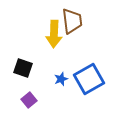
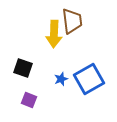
purple square: rotated 28 degrees counterclockwise
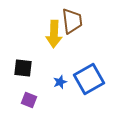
black square: rotated 12 degrees counterclockwise
blue star: moved 1 px left, 3 px down
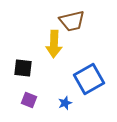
brown trapezoid: rotated 84 degrees clockwise
yellow arrow: moved 10 px down
blue star: moved 5 px right, 21 px down
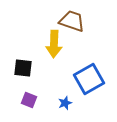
brown trapezoid: rotated 148 degrees counterclockwise
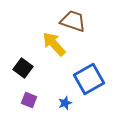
brown trapezoid: moved 1 px right
yellow arrow: rotated 136 degrees clockwise
black square: rotated 30 degrees clockwise
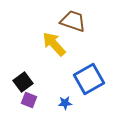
black square: moved 14 px down; rotated 18 degrees clockwise
blue star: rotated 16 degrees clockwise
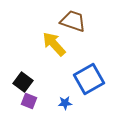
black square: rotated 18 degrees counterclockwise
purple square: moved 1 px down
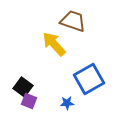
black square: moved 5 px down
blue star: moved 2 px right
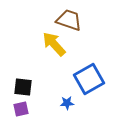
brown trapezoid: moved 4 px left, 1 px up
black square: rotated 30 degrees counterclockwise
purple square: moved 8 px left, 8 px down; rotated 35 degrees counterclockwise
